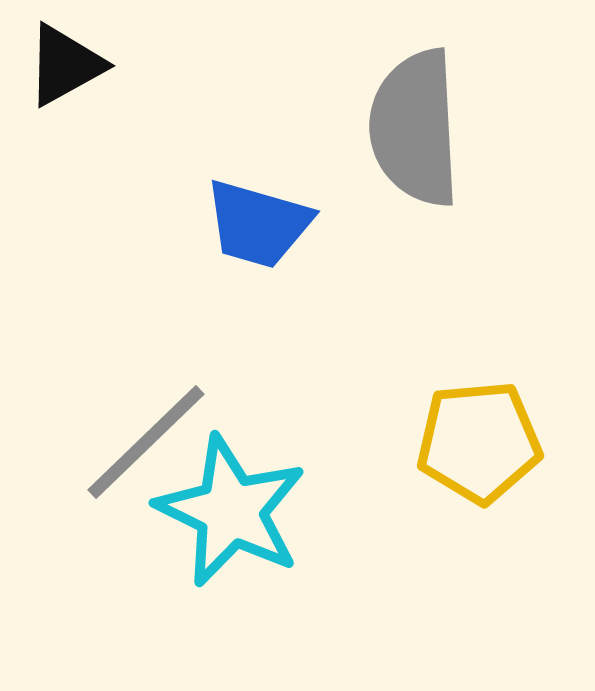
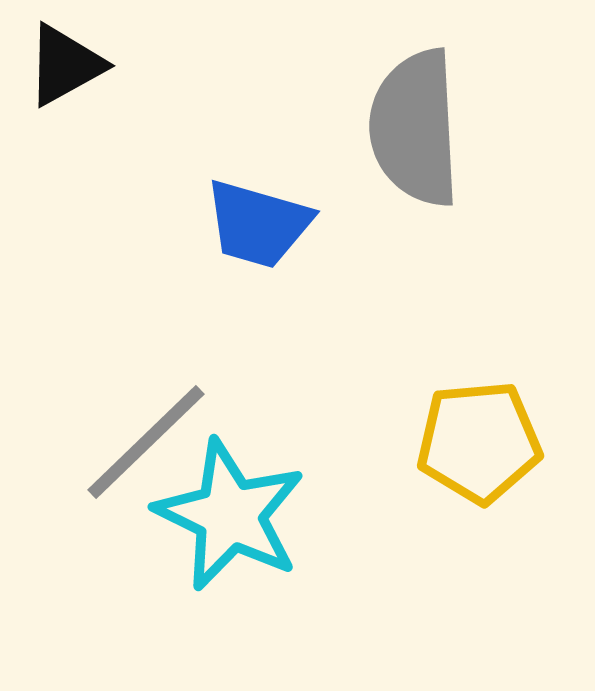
cyan star: moved 1 px left, 4 px down
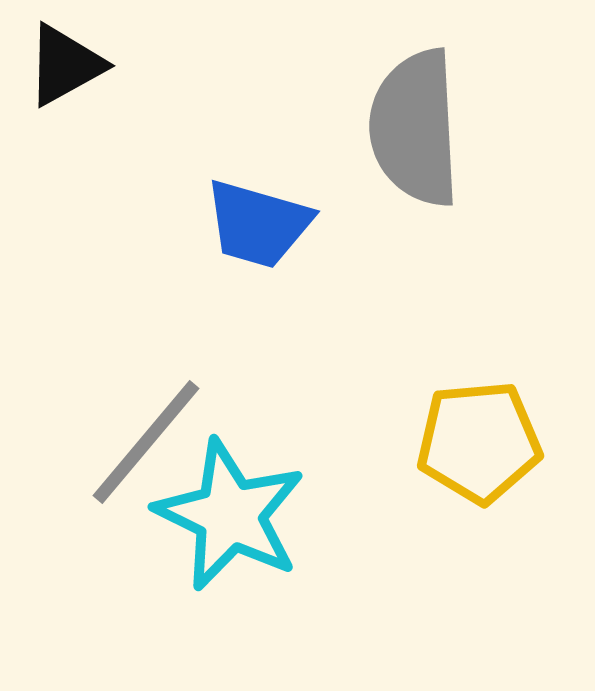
gray line: rotated 6 degrees counterclockwise
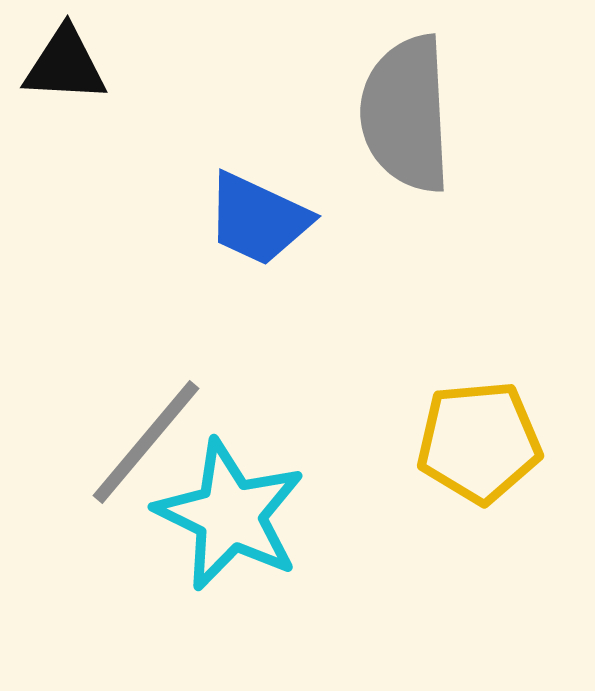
black triangle: rotated 32 degrees clockwise
gray semicircle: moved 9 px left, 14 px up
blue trapezoid: moved 5 px up; rotated 9 degrees clockwise
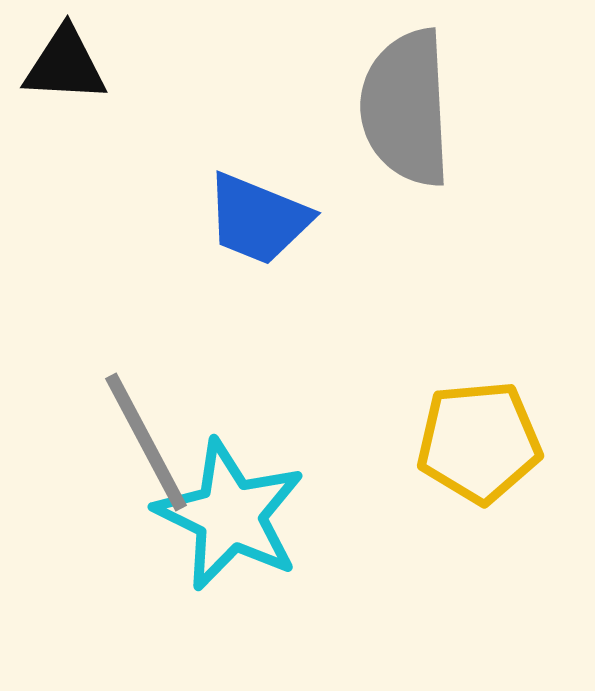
gray semicircle: moved 6 px up
blue trapezoid: rotated 3 degrees counterclockwise
gray line: rotated 68 degrees counterclockwise
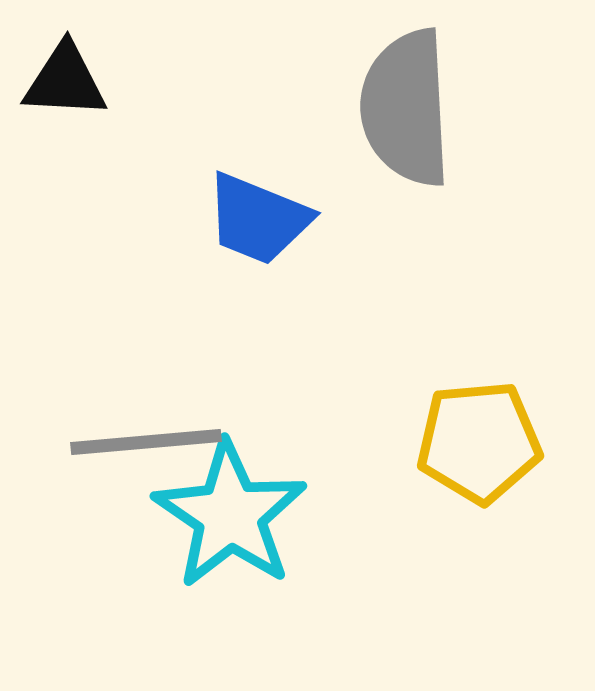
black triangle: moved 16 px down
gray line: rotated 67 degrees counterclockwise
cyan star: rotated 8 degrees clockwise
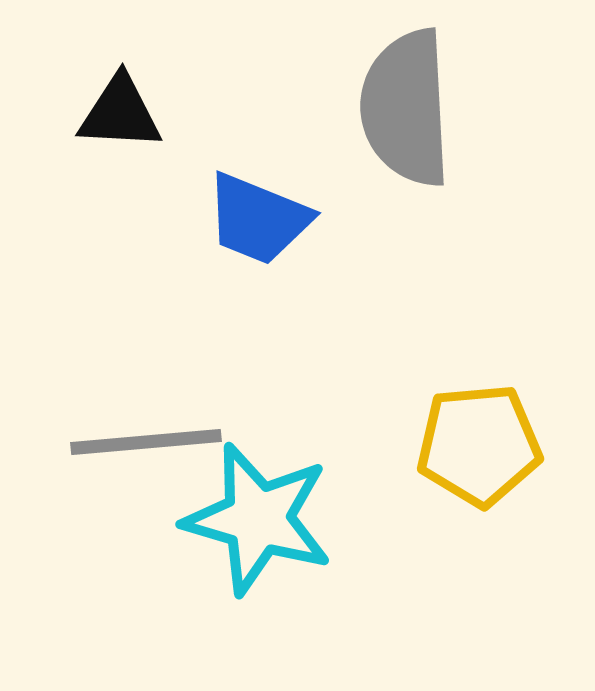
black triangle: moved 55 px right, 32 px down
yellow pentagon: moved 3 px down
cyan star: moved 28 px right, 4 px down; rotated 18 degrees counterclockwise
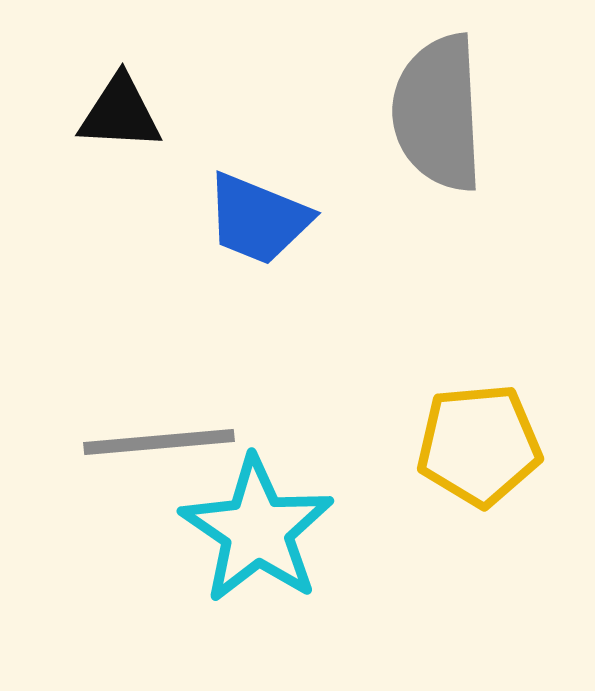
gray semicircle: moved 32 px right, 5 px down
gray line: moved 13 px right
cyan star: moved 1 px left, 11 px down; rotated 18 degrees clockwise
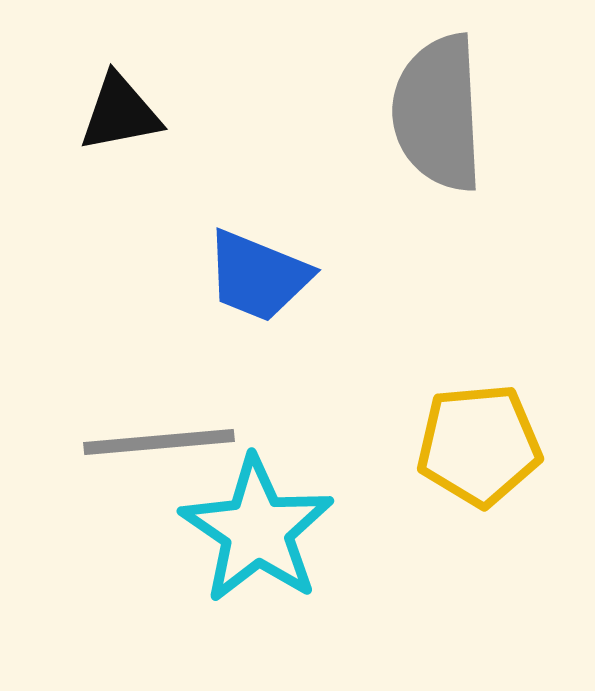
black triangle: rotated 14 degrees counterclockwise
blue trapezoid: moved 57 px down
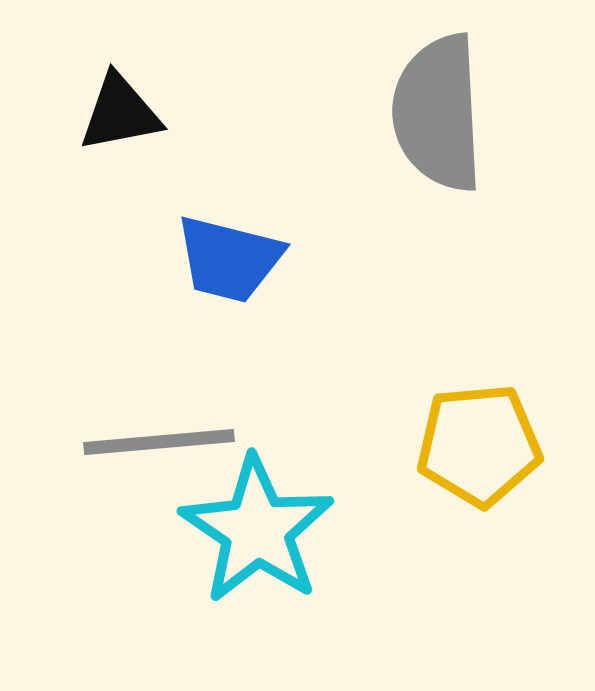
blue trapezoid: moved 29 px left, 17 px up; rotated 8 degrees counterclockwise
